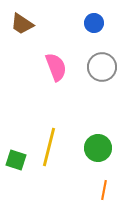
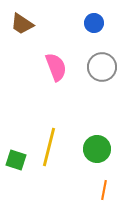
green circle: moved 1 px left, 1 px down
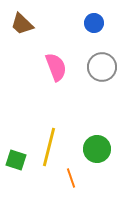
brown trapezoid: rotated 10 degrees clockwise
orange line: moved 33 px left, 12 px up; rotated 30 degrees counterclockwise
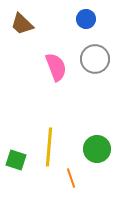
blue circle: moved 8 px left, 4 px up
gray circle: moved 7 px left, 8 px up
yellow line: rotated 9 degrees counterclockwise
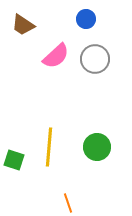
brown trapezoid: moved 1 px right, 1 px down; rotated 10 degrees counterclockwise
pink semicircle: moved 11 px up; rotated 68 degrees clockwise
green circle: moved 2 px up
green square: moved 2 px left
orange line: moved 3 px left, 25 px down
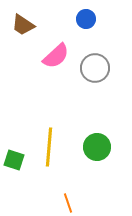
gray circle: moved 9 px down
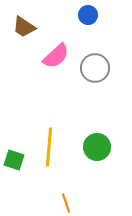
blue circle: moved 2 px right, 4 px up
brown trapezoid: moved 1 px right, 2 px down
orange line: moved 2 px left
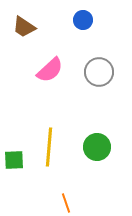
blue circle: moved 5 px left, 5 px down
pink semicircle: moved 6 px left, 14 px down
gray circle: moved 4 px right, 4 px down
green square: rotated 20 degrees counterclockwise
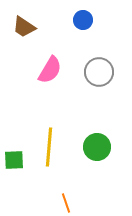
pink semicircle: rotated 16 degrees counterclockwise
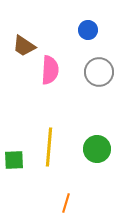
blue circle: moved 5 px right, 10 px down
brown trapezoid: moved 19 px down
pink semicircle: rotated 28 degrees counterclockwise
green circle: moved 2 px down
orange line: rotated 36 degrees clockwise
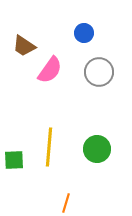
blue circle: moved 4 px left, 3 px down
pink semicircle: rotated 32 degrees clockwise
